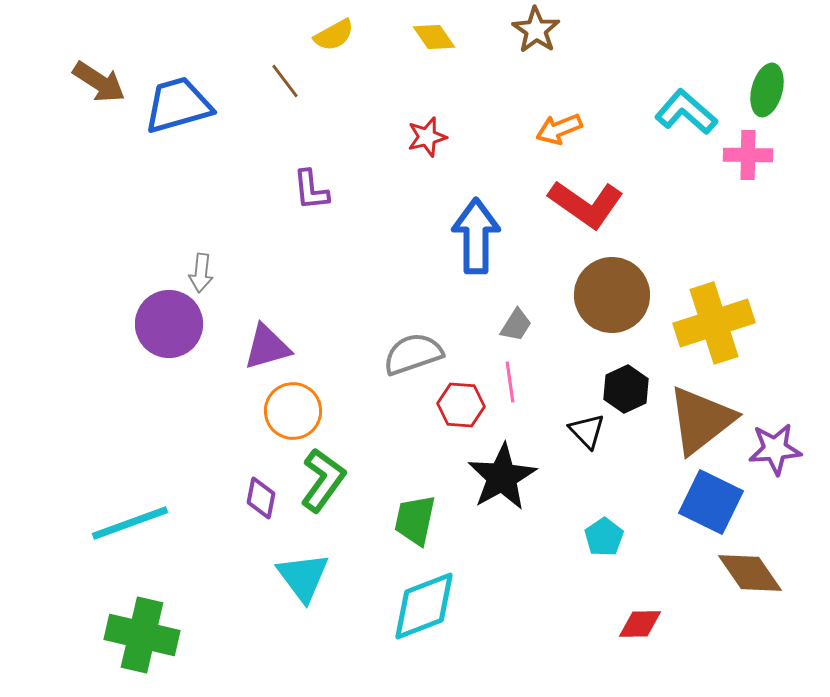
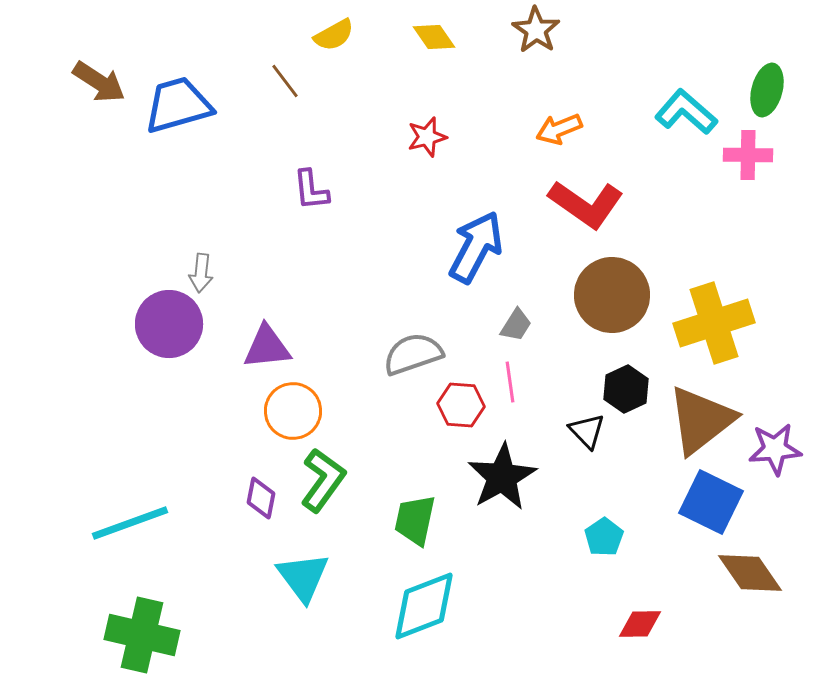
blue arrow: moved 11 px down; rotated 28 degrees clockwise
purple triangle: rotated 10 degrees clockwise
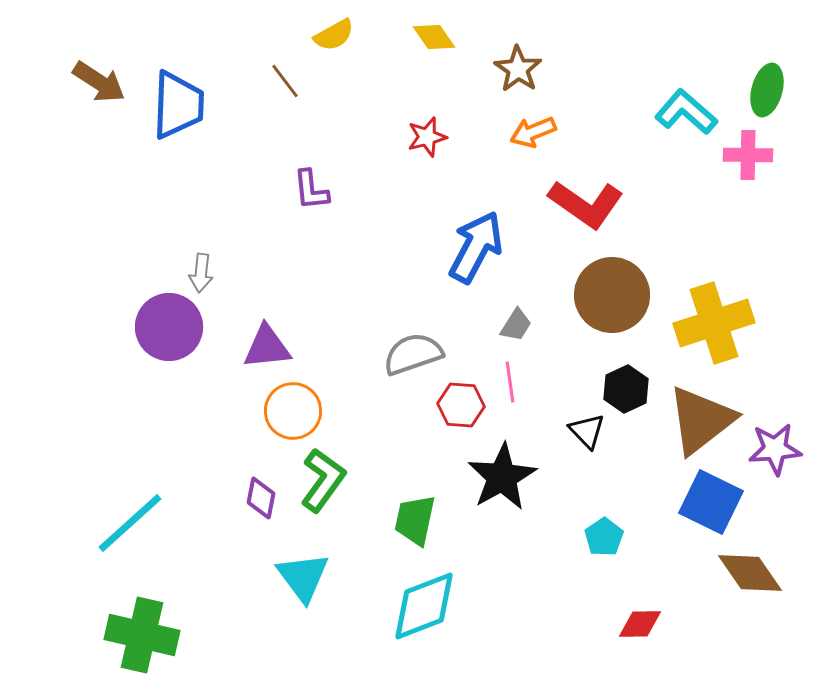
brown star: moved 18 px left, 39 px down
blue trapezoid: rotated 108 degrees clockwise
orange arrow: moved 26 px left, 3 px down
purple circle: moved 3 px down
cyan line: rotated 22 degrees counterclockwise
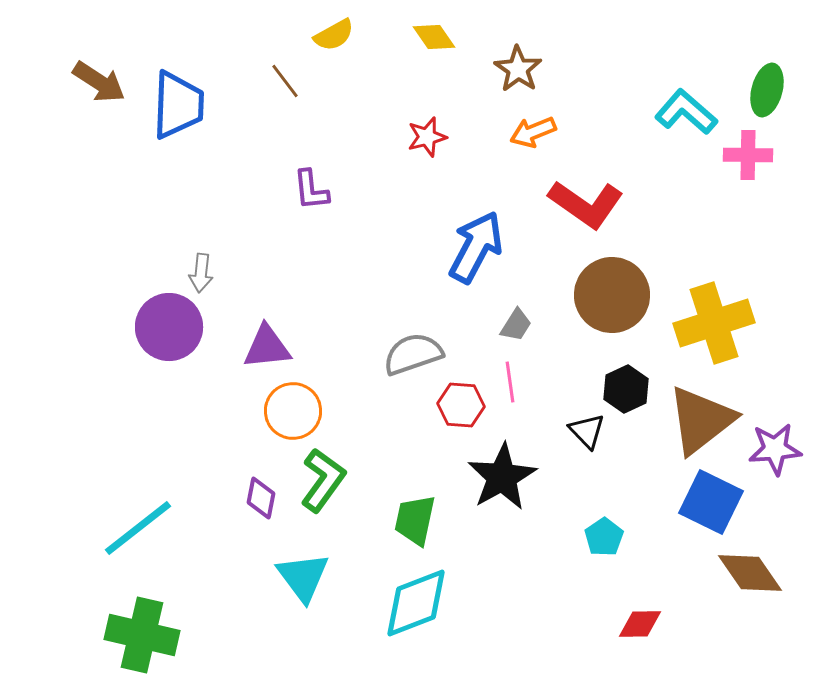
cyan line: moved 8 px right, 5 px down; rotated 4 degrees clockwise
cyan diamond: moved 8 px left, 3 px up
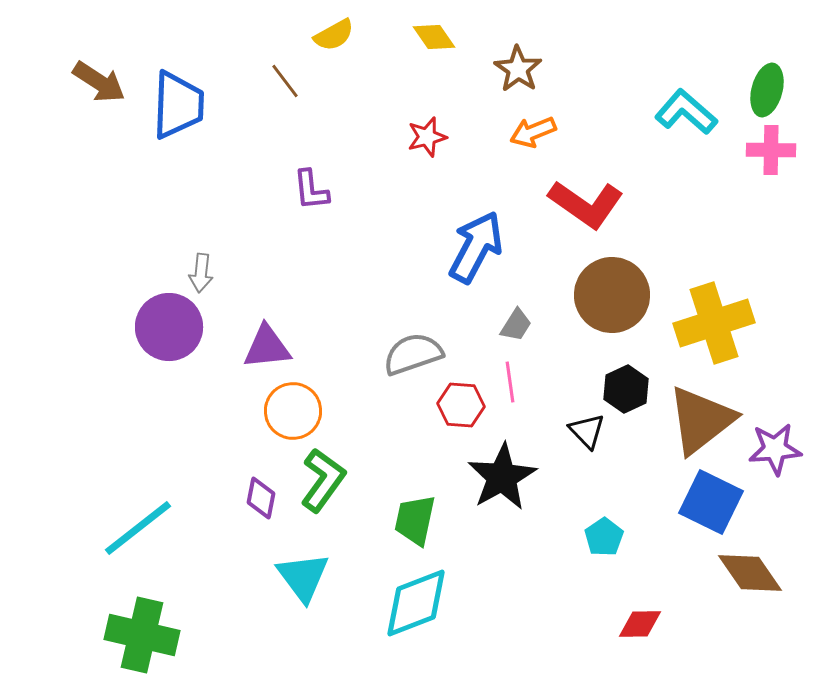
pink cross: moved 23 px right, 5 px up
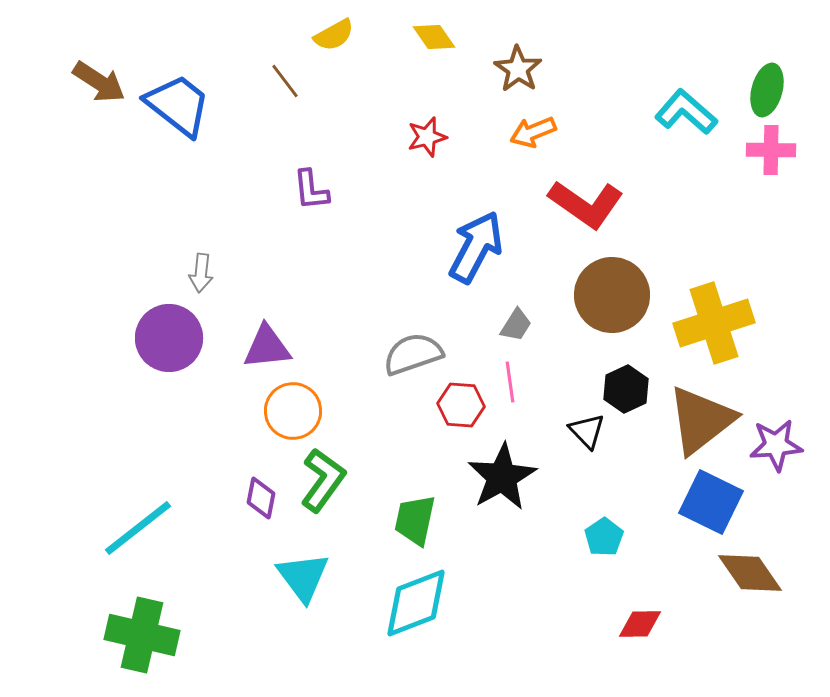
blue trapezoid: rotated 54 degrees counterclockwise
purple circle: moved 11 px down
purple star: moved 1 px right, 4 px up
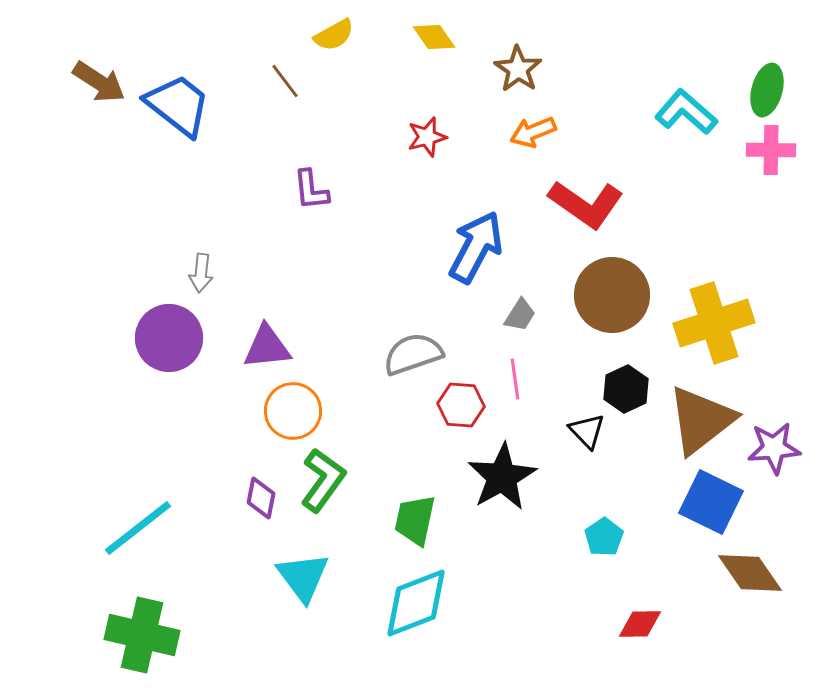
gray trapezoid: moved 4 px right, 10 px up
pink line: moved 5 px right, 3 px up
purple star: moved 2 px left, 3 px down
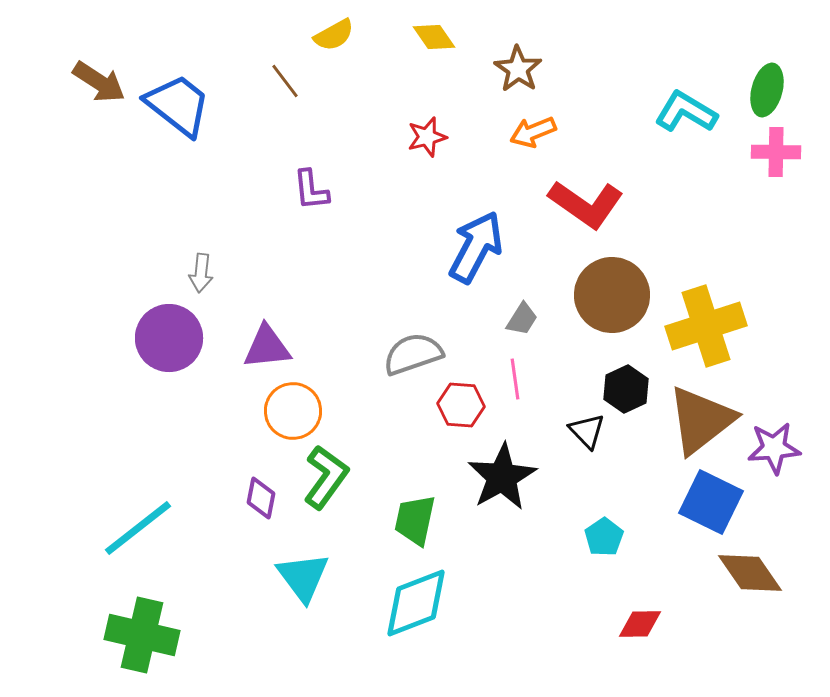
cyan L-shape: rotated 10 degrees counterclockwise
pink cross: moved 5 px right, 2 px down
gray trapezoid: moved 2 px right, 4 px down
yellow cross: moved 8 px left, 3 px down
green L-shape: moved 3 px right, 3 px up
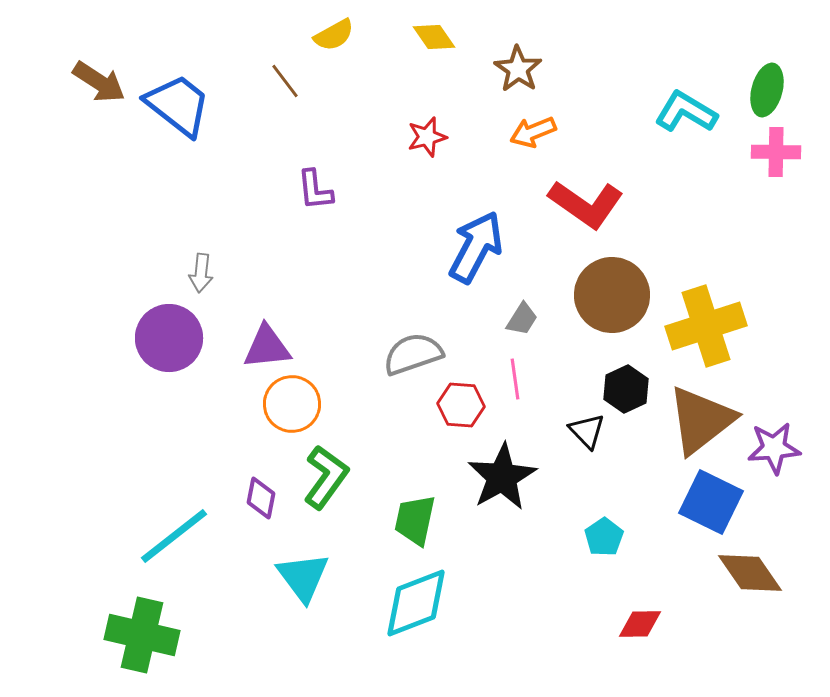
purple L-shape: moved 4 px right
orange circle: moved 1 px left, 7 px up
cyan line: moved 36 px right, 8 px down
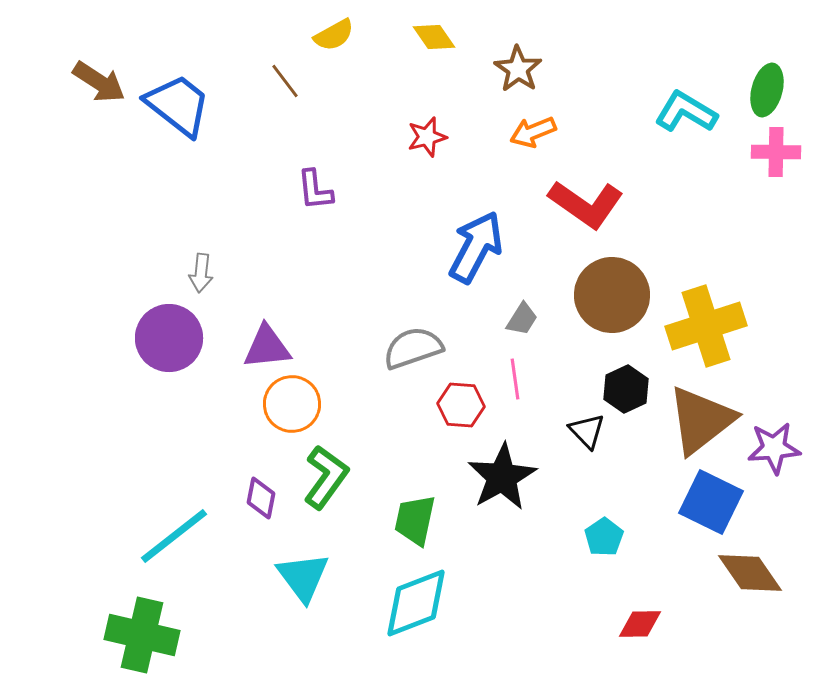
gray semicircle: moved 6 px up
